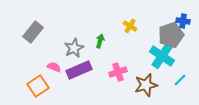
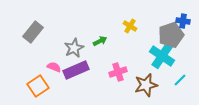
green arrow: rotated 48 degrees clockwise
purple rectangle: moved 3 px left
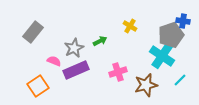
pink semicircle: moved 6 px up
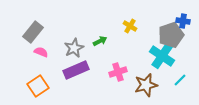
pink semicircle: moved 13 px left, 9 px up
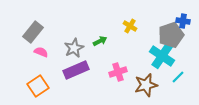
cyan line: moved 2 px left, 3 px up
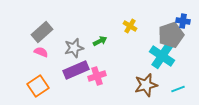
gray rectangle: moved 9 px right; rotated 10 degrees clockwise
gray star: rotated 12 degrees clockwise
pink cross: moved 21 px left, 4 px down
cyan line: moved 12 px down; rotated 24 degrees clockwise
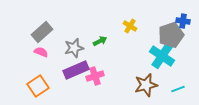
pink cross: moved 2 px left
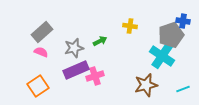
yellow cross: rotated 24 degrees counterclockwise
cyan line: moved 5 px right
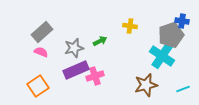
blue cross: moved 1 px left
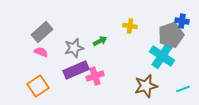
brown star: moved 1 px down
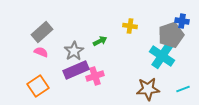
gray star: moved 3 px down; rotated 18 degrees counterclockwise
brown star: moved 2 px right, 3 px down; rotated 10 degrees clockwise
